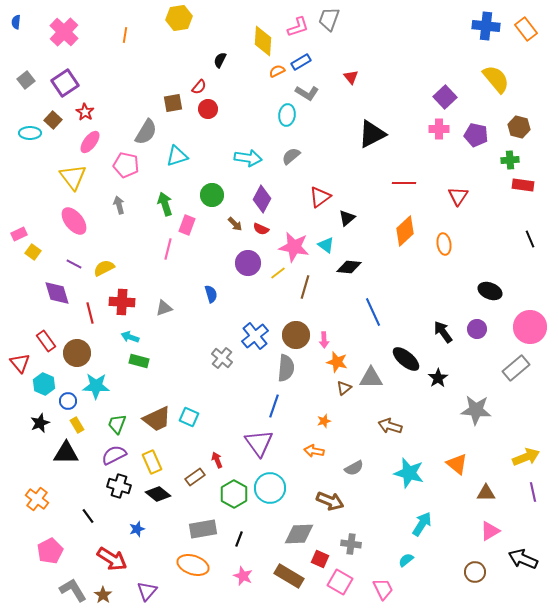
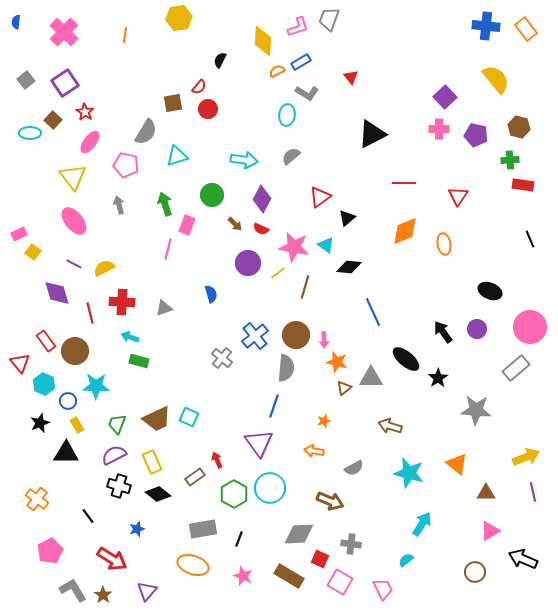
cyan arrow at (248, 158): moved 4 px left, 2 px down
orange diamond at (405, 231): rotated 20 degrees clockwise
brown circle at (77, 353): moved 2 px left, 2 px up
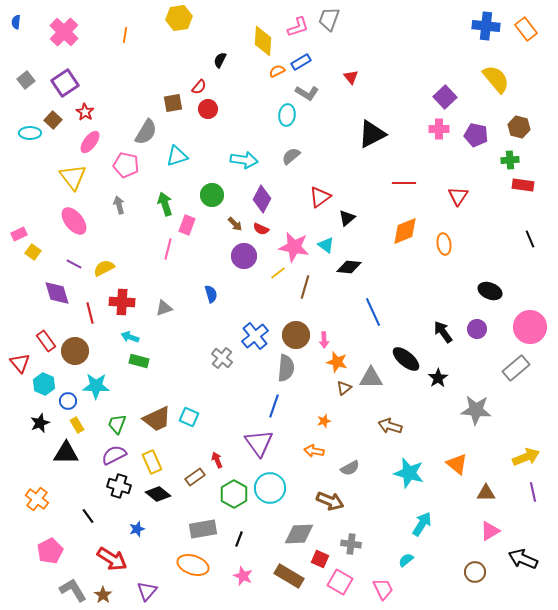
purple circle at (248, 263): moved 4 px left, 7 px up
gray semicircle at (354, 468): moved 4 px left
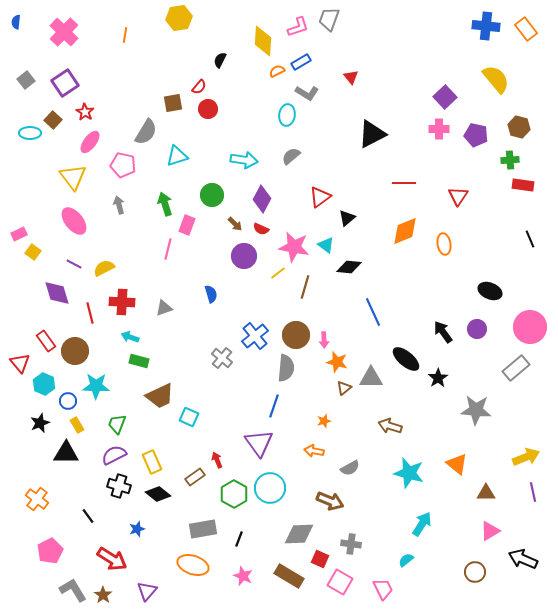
pink pentagon at (126, 165): moved 3 px left
brown trapezoid at (157, 419): moved 3 px right, 23 px up
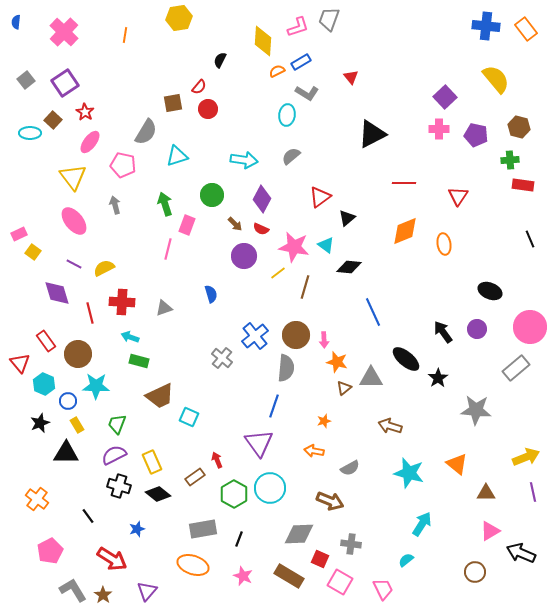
gray arrow at (119, 205): moved 4 px left
brown circle at (75, 351): moved 3 px right, 3 px down
black arrow at (523, 559): moved 2 px left, 6 px up
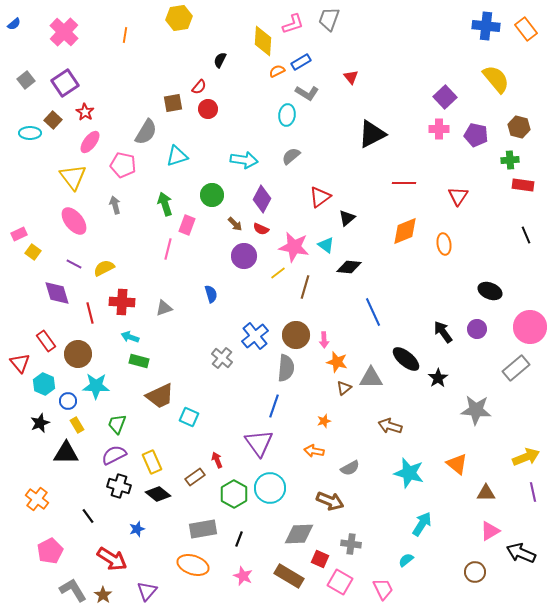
blue semicircle at (16, 22): moved 2 px left, 2 px down; rotated 136 degrees counterclockwise
pink L-shape at (298, 27): moved 5 px left, 3 px up
black line at (530, 239): moved 4 px left, 4 px up
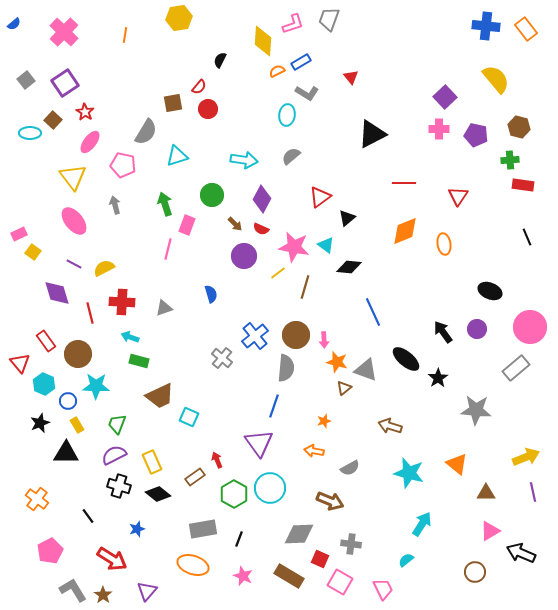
black line at (526, 235): moved 1 px right, 2 px down
gray triangle at (371, 378): moved 5 px left, 8 px up; rotated 20 degrees clockwise
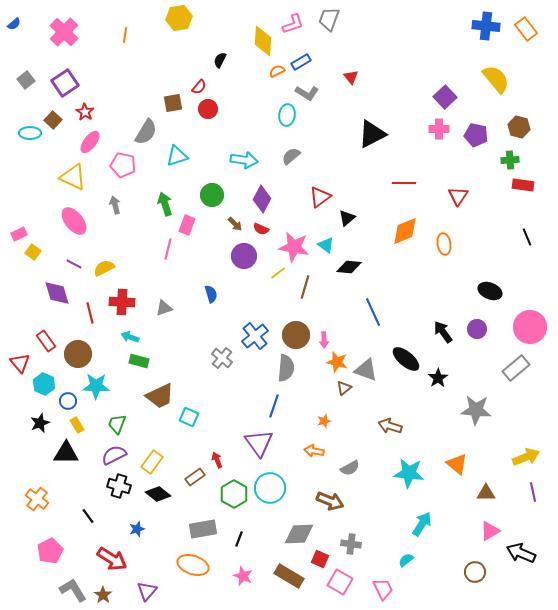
yellow triangle at (73, 177): rotated 28 degrees counterclockwise
yellow rectangle at (152, 462): rotated 60 degrees clockwise
cyan star at (409, 473): rotated 8 degrees counterclockwise
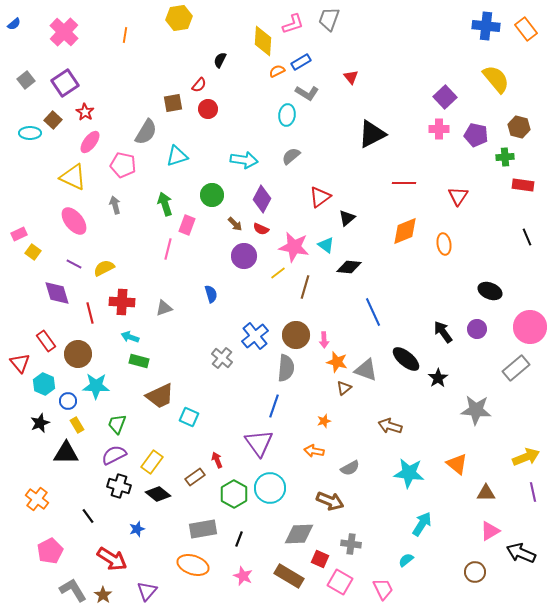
red semicircle at (199, 87): moved 2 px up
green cross at (510, 160): moved 5 px left, 3 px up
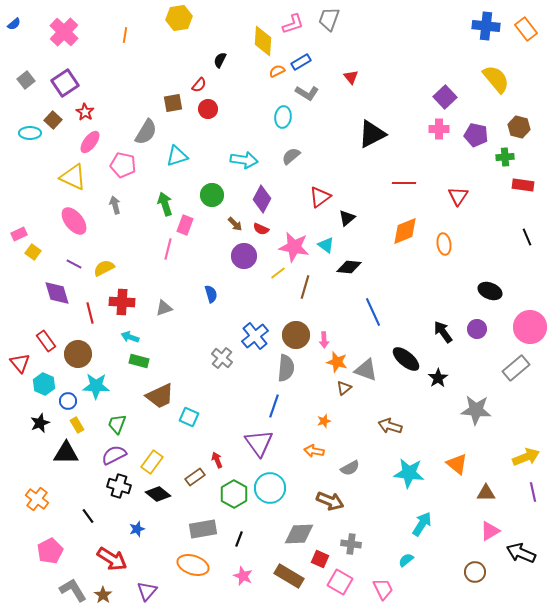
cyan ellipse at (287, 115): moved 4 px left, 2 px down
pink rectangle at (187, 225): moved 2 px left
